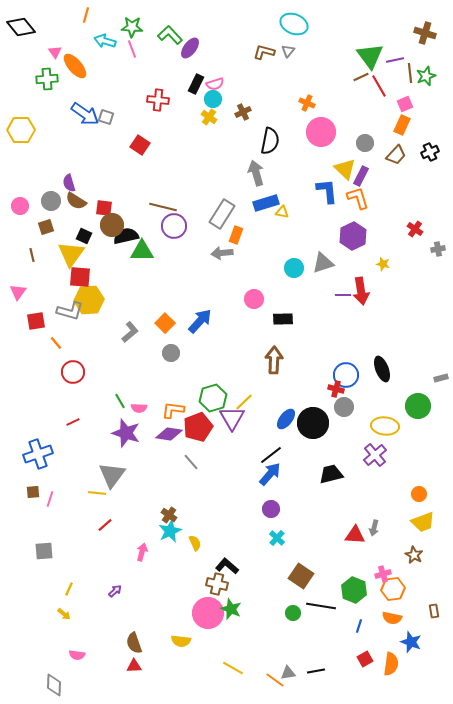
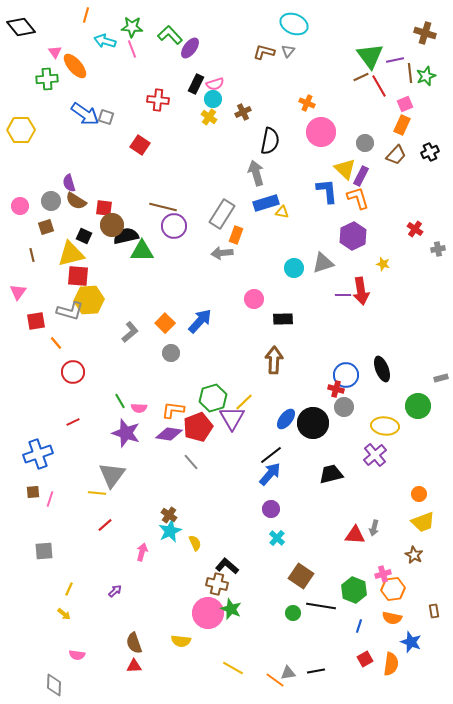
yellow triangle at (71, 254): rotated 40 degrees clockwise
red square at (80, 277): moved 2 px left, 1 px up
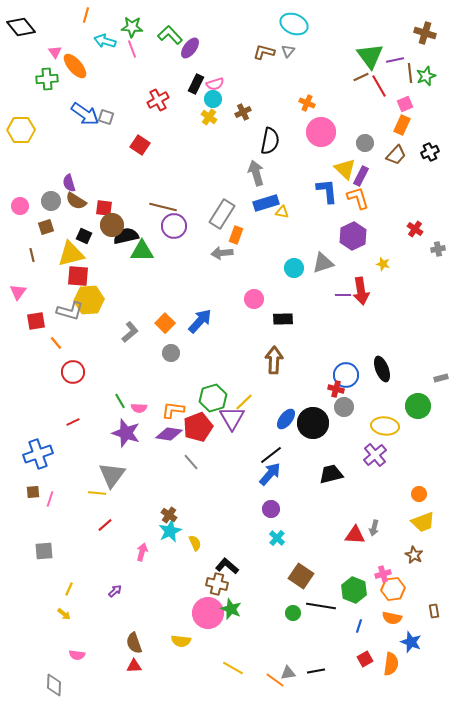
red cross at (158, 100): rotated 35 degrees counterclockwise
